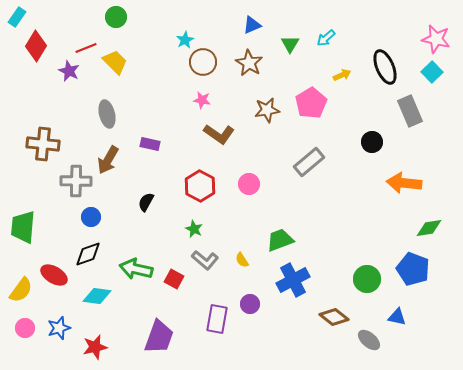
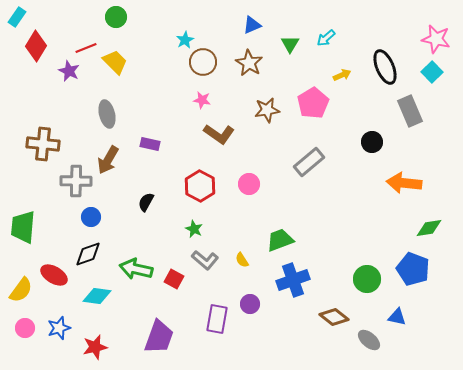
pink pentagon at (311, 103): moved 2 px right
blue cross at (293, 280): rotated 8 degrees clockwise
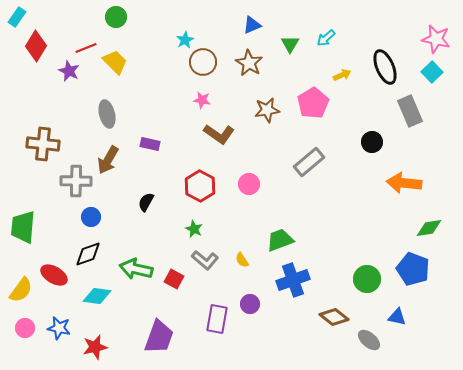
blue star at (59, 328): rotated 30 degrees clockwise
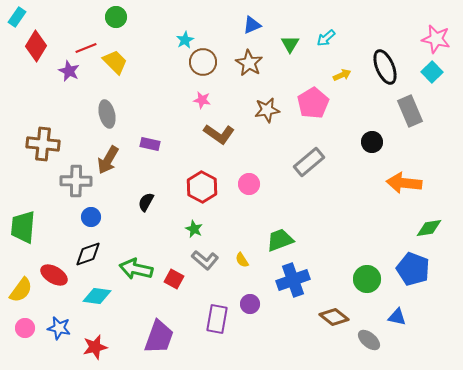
red hexagon at (200, 186): moved 2 px right, 1 px down
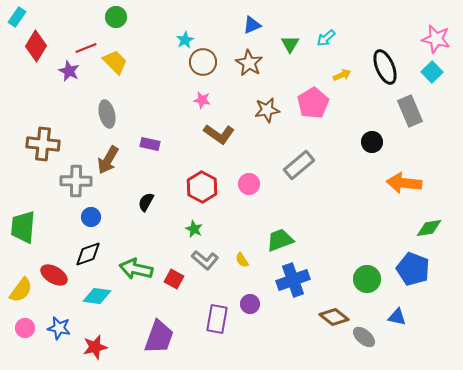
gray rectangle at (309, 162): moved 10 px left, 3 px down
gray ellipse at (369, 340): moved 5 px left, 3 px up
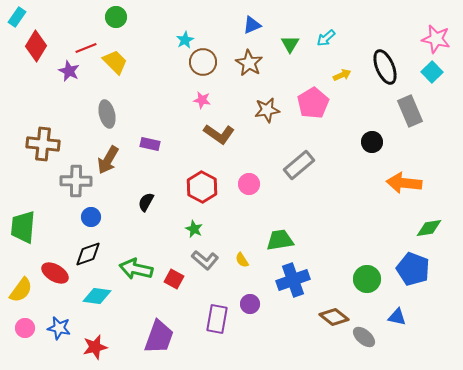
green trapezoid at (280, 240): rotated 12 degrees clockwise
red ellipse at (54, 275): moved 1 px right, 2 px up
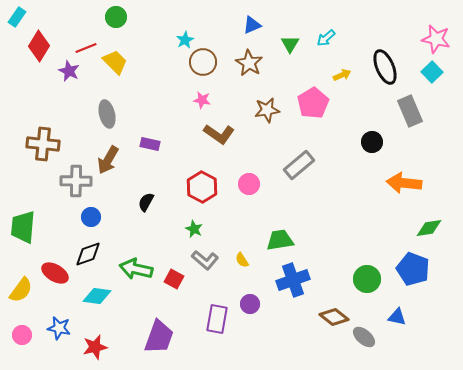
red diamond at (36, 46): moved 3 px right
pink circle at (25, 328): moved 3 px left, 7 px down
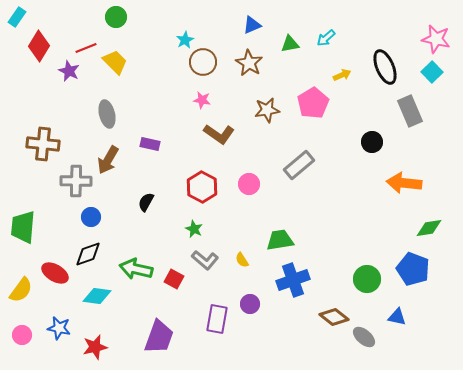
green triangle at (290, 44): rotated 48 degrees clockwise
